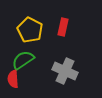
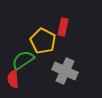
yellow pentagon: moved 13 px right, 11 px down
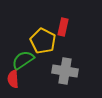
gray cross: rotated 15 degrees counterclockwise
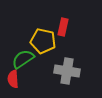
yellow pentagon: rotated 15 degrees counterclockwise
green semicircle: moved 1 px up
gray cross: moved 2 px right
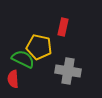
yellow pentagon: moved 4 px left, 6 px down
green semicircle: rotated 60 degrees clockwise
gray cross: moved 1 px right
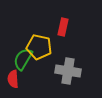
green semicircle: rotated 85 degrees counterclockwise
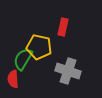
gray cross: rotated 10 degrees clockwise
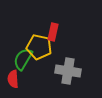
red rectangle: moved 10 px left, 5 px down
gray cross: rotated 10 degrees counterclockwise
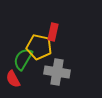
gray cross: moved 11 px left, 1 px down
red semicircle: rotated 24 degrees counterclockwise
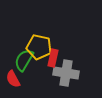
red rectangle: moved 26 px down
green semicircle: moved 1 px right, 1 px down
gray cross: moved 9 px right, 1 px down
